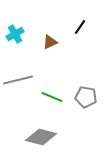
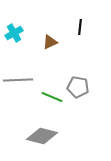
black line: rotated 28 degrees counterclockwise
cyan cross: moved 1 px left, 1 px up
gray line: rotated 12 degrees clockwise
gray pentagon: moved 8 px left, 10 px up
gray diamond: moved 1 px right, 1 px up
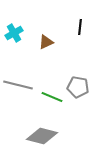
brown triangle: moved 4 px left
gray line: moved 5 px down; rotated 16 degrees clockwise
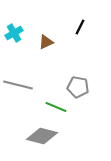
black line: rotated 21 degrees clockwise
green line: moved 4 px right, 10 px down
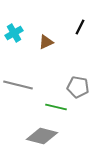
green line: rotated 10 degrees counterclockwise
